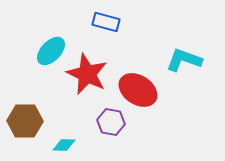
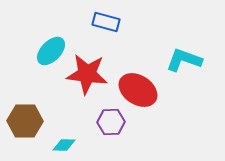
red star: rotated 18 degrees counterclockwise
purple hexagon: rotated 12 degrees counterclockwise
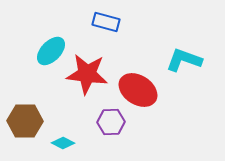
cyan diamond: moved 1 px left, 2 px up; rotated 25 degrees clockwise
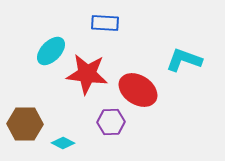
blue rectangle: moved 1 px left, 1 px down; rotated 12 degrees counterclockwise
brown hexagon: moved 3 px down
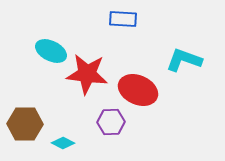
blue rectangle: moved 18 px right, 4 px up
cyan ellipse: rotated 72 degrees clockwise
red ellipse: rotated 9 degrees counterclockwise
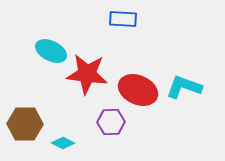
cyan L-shape: moved 27 px down
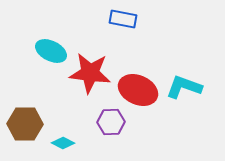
blue rectangle: rotated 8 degrees clockwise
red star: moved 3 px right, 1 px up
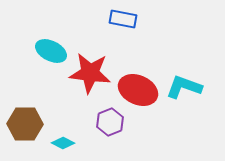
purple hexagon: moved 1 px left; rotated 20 degrees counterclockwise
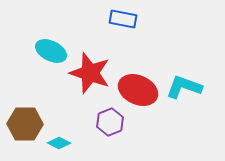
red star: rotated 12 degrees clockwise
cyan diamond: moved 4 px left
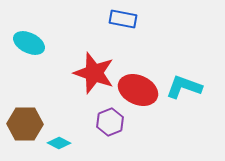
cyan ellipse: moved 22 px left, 8 px up
red star: moved 4 px right
